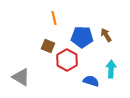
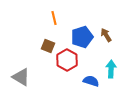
blue pentagon: rotated 20 degrees counterclockwise
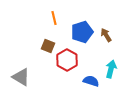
blue pentagon: moved 5 px up
cyan arrow: rotated 12 degrees clockwise
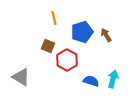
cyan arrow: moved 2 px right, 10 px down
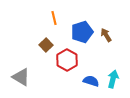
brown square: moved 2 px left, 1 px up; rotated 24 degrees clockwise
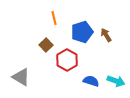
cyan arrow: moved 3 px right, 2 px down; rotated 96 degrees clockwise
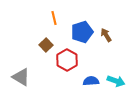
blue semicircle: rotated 21 degrees counterclockwise
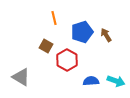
brown square: moved 1 px down; rotated 16 degrees counterclockwise
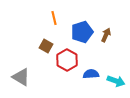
brown arrow: rotated 56 degrees clockwise
blue semicircle: moved 7 px up
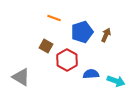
orange line: rotated 56 degrees counterclockwise
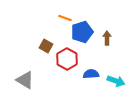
orange line: moved 11 px right
brown arrow: moved 1 px right, 3 px down; rotated 24 degrees counterclockwise
red hexagon: moved 1 px up
gray triangle: moved 4 px right, 3 px down
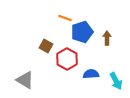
cyan arrow: rotated 42 degrees clockwise
